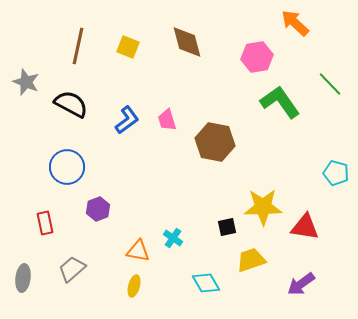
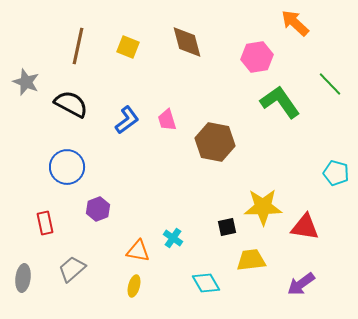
yellow trapezoid: rotated 12 degrees clockwise
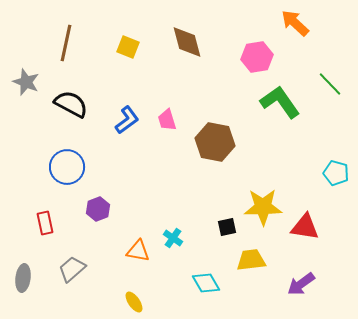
brown line: moved 12 px left, 3 px up
yellow ellipse: moved 16 px down; rotated 50 degrees counterclockwise
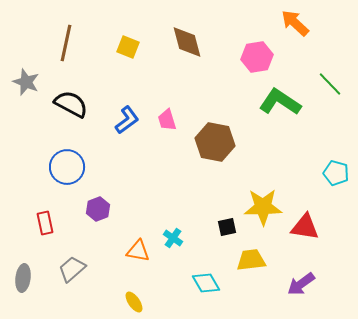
green L-shape: rotated 21 degrees counterclockwise
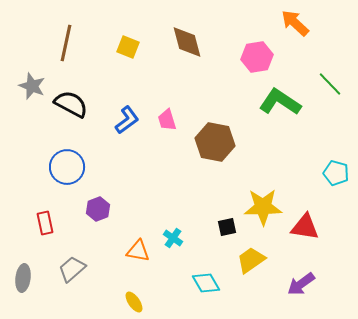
gray star: moved 6 px right, 4 px down
yellow trapezoid: rotated 28 degrees counterclockwise
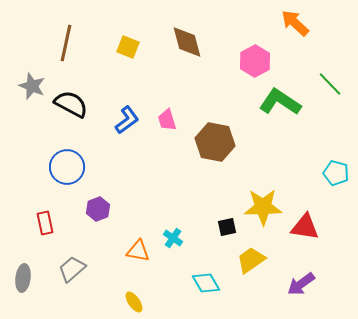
pink hexagon: moved 2 px left, 4 px down; rotated 20 degrees counterclockwise
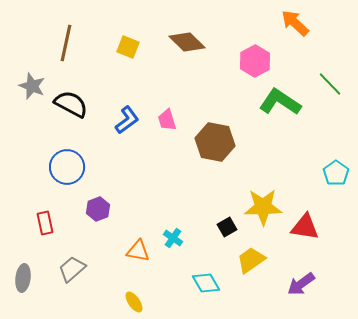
brown diamond: rotated 30 degrees counterclockwise
cyan pentagon: rotated 20 degrees clockwise
black square: rotated 18 degrees counterclockwise
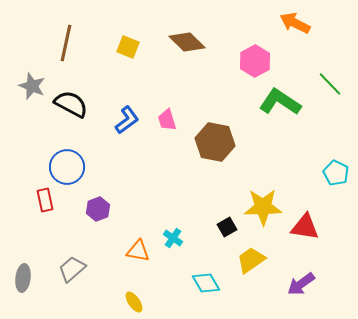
orange arrow: rotated 16 degrees counterclockwise
cyan pentagon: rotated 10 degrees counterclockwise
red rectangle: moved 23 px up
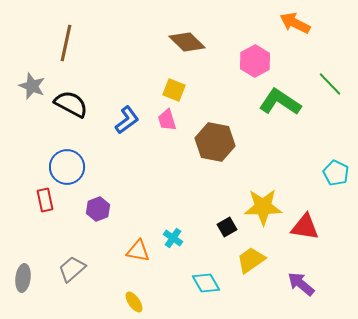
yellow square: moved 46 px right, 43 px down
purple arrow: rotated 76 degrees clockwise
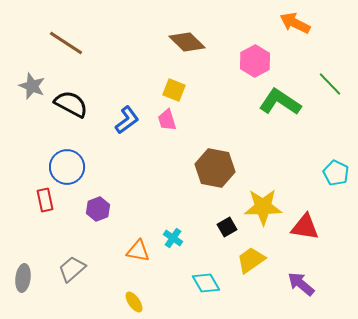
brown line: rotated 69 degrees counterclockwise
brown hexagon: moved 26 px down
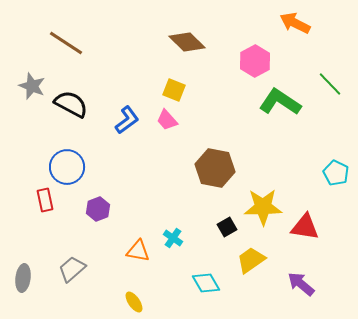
pink trapezoid: rotated 25 degrees counterclockwise
